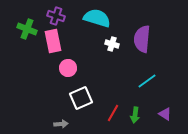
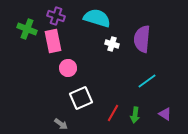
gray arrow: rotated 40 degrees clockwise
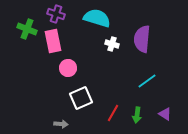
purple cross: moved 2 px up
green arrow: moved 2 px right
gray arrow: rotated 32 degrees counterclockwise
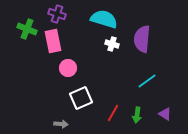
purple cross: moved 1 px right
cyan semicircle: moved 7 px right, 1 px down
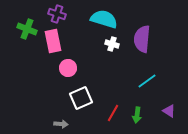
purple triangle: moved 4 px right, 3 px up
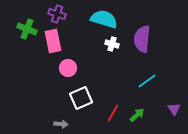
purple triangle: moved 5 px right, 2 px up; rotated 24 degrees clockwise
green arrow: rotated 140 degrees counterclockwise
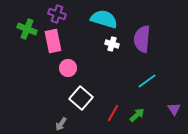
white square: rotated 25 degrees counterclockwise
gray arrow: rotated 120 degrees clockwise
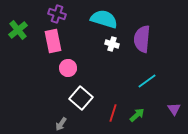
green cross: moved 9 px left, 1 px down; rotated 30 degrees clockwise
red line: rotated 12 degrees counterclockwise
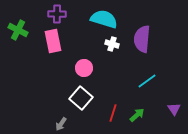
purple cross: rotated 18 degrees counterclockwise
green cross: rotated 24 degrees counterclockwise
pink circle: moved 16 px right
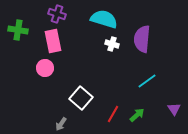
purple cross: rotated 18 degrees clockwise
green cross: rotated 18 degrees counterclockwise
pink circle: moved 39 px left
red line: moved 1 px down; rotated 12 degrees clockwise
